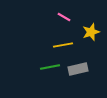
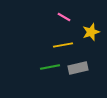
gray rectangle: moved 1 px up
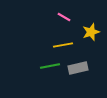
green line: moved 1 px up
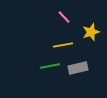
pink line: rotated 16 degrees clockwise
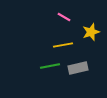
pink line: rotated 16 degrees counterclockwise
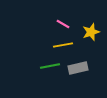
pink line: moved 1 px left, 7 px down
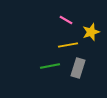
pink line: moved 3 px right, 4 px up
yellow line: moved 5 px right
gray rectangle: rotated 60 degrees counterclockwise
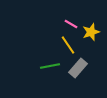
pink line: moved 5 px right, 4 px down
yellow line: rotated 66 degrees clockwise
gray rectangle: rotated 24 degrees clockwise
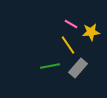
yellow star: rotated 12 degrees clockwise
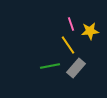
pink line: rotated 40 degrees clockwise
yellow star: moved 1 px left, 1 px up
gray rectangle: moved 2 px left
